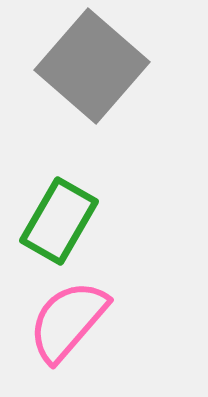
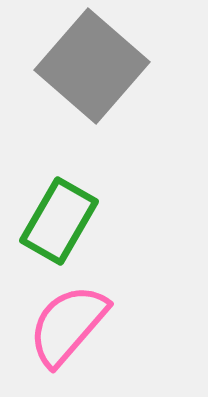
pink semicircle: moved 4 px down
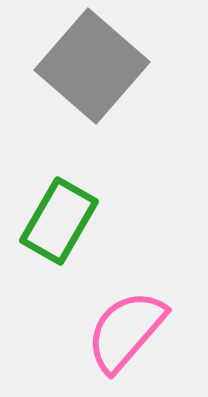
pink semicircle: moved 58 px right, 6 px down
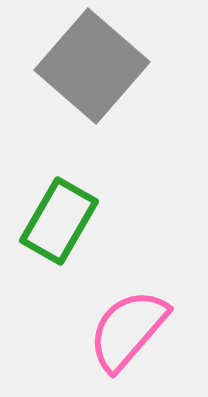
pink semicircle: moved 2 px right, 1 px up
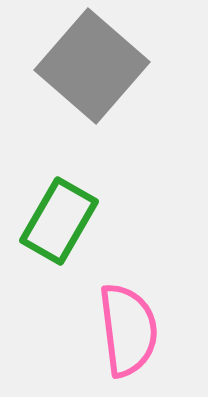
pink semicircle: rotated 132 degrees clockwise
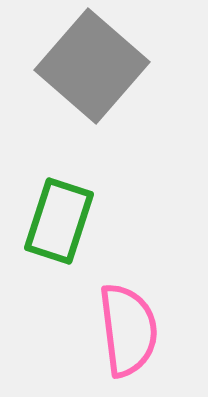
green rectangle: rotated 12 degrees counterclockwise
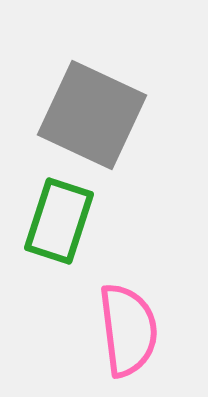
gray square: moved 49 px down; rotated 16 degrees counterclockwise
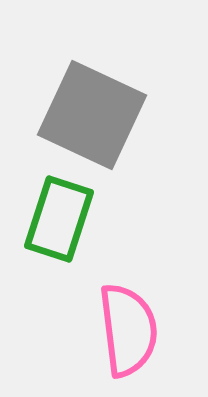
green rectangle: moved 2 px up
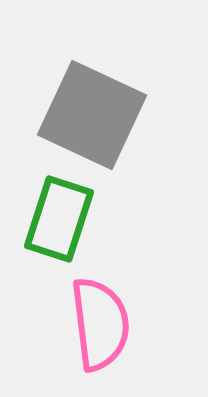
pink semicircle: moved 28 px left, 6 px up
